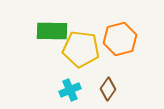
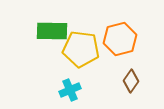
brown diamond: moved 23 px right, 8 px up
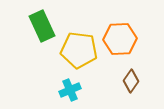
green rectangle: moved 10 px left, 5 px up; rotated 64 degrees clockwise
orange hexagon: rotated 12 degrees clockwise
yellow pentagon: moved 2 px left, 1 px down
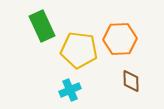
brown diamond: rotated 35 degrees counterclockwise
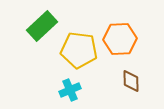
green rectangle: rotated 72 degrees clockwise
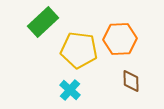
green rectangle: moved 1 px right, 4 px up
cyan cross: rotated 25 degrees counterclockwise
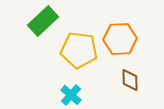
green rectangle: moved 1 px up
brown diamond: moved 1 px left, 1 px up
cyan cross: moved 1 px right, 5 px down
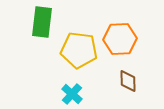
green rectangle: moved 1 px left, 1 px down; rotated 40 degrees counterclockwise
brown diamond: moved 2 px left, 1 px down
cyan cross: moved 1 px right, 1 px up
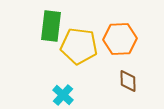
green rectangle: moved 9 px right, 4 px down
yellow pentagon: moved 4 px up
cyan cross: moved 9 px left, 1 px down
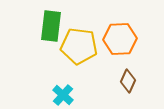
brown diamond: rotated 25 degrees clockwise
